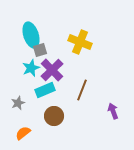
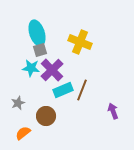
cyan ellipse: moved 6 px right, 2 px up
cyan star: rotated 30 degrees clockwise
cyan rectangle: moved 18 px right
brown circle: moved 8 px left
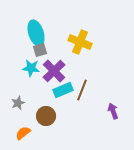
cyan ellipse: moved 1 px left
purple cross: moved 2 px right, 1 px down
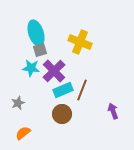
brown circle: moved 16 px right, 2 px up
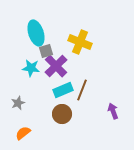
gray square: moved 6 px right, 1 px down
purple cross: moved 2 px right, 5 px up
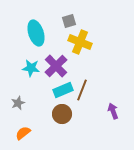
gray square: moved 23 px right, 30 px up
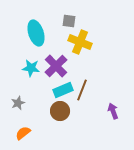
gray square: rotated 24 degrees clockwise
brown circle: moved 2 px left, 3 px up
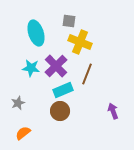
brown line: moved 5 px right, 16 px up
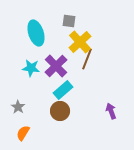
yellow cross: rotated 25 degrees clockwise
brown line: moved 15 px up
cyan rectangle: rotated 18 degrees counterclockwise
gray star: moved 4 px down; rotated 16 degrees counterclockwise
purple arrow: moved 2 px left
orange semicircle: rotated 21 degrees counterclockwise
